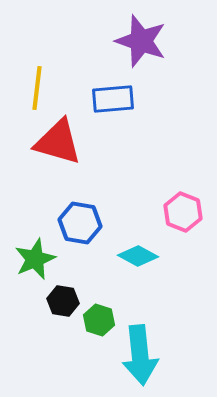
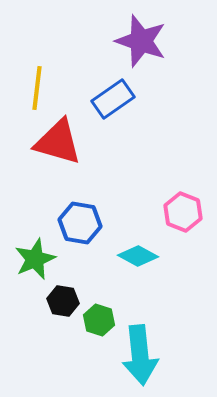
blue rectangle: rotated 30 degrees counterclockwise
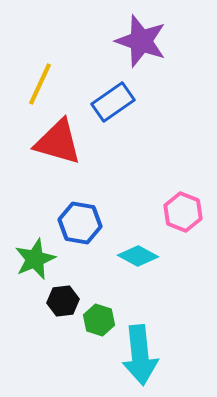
yellow line: moved 3 px right, 4 px up; rotated 18 degrees clockwise
blue rectangle: moved 3 px down
black hexagon: rotated 16 degrees counterclockwise
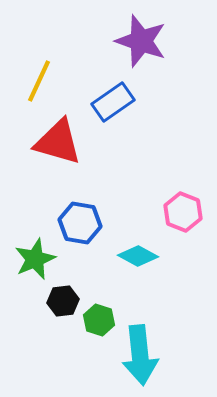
yellow line: moved 1 px left, 3 px up
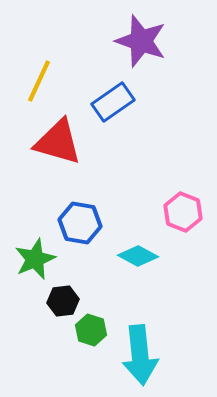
green hexagon: moved 8 px left, 10 px down
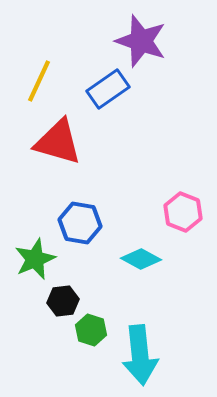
blue rectangle: moved 5 px left, 13 px up
cyan diamond: moved 3 px right, 3 px down
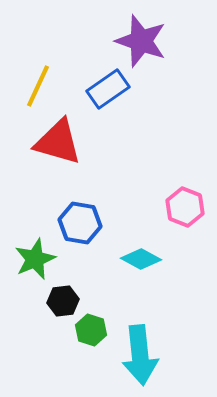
yellow line: moved 1 px left, 5 px down
pink hexagon: moved 2 px right, 5 px up
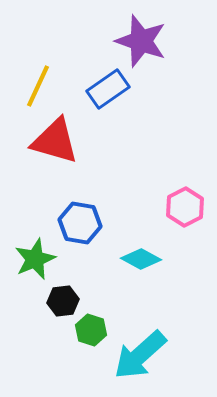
red triangle: moved 3 px left, 1 px up
pink hexagon: rotated 12 degrees clockwise
cyan arrow: rotated 54 degrees clockwise
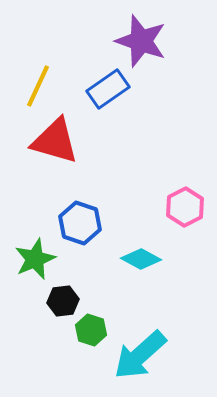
blue hexagon: rotated 9 degrees clockwise
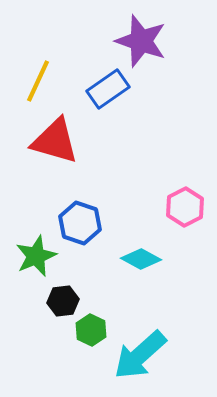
yellow line: moved 5 px up
green star: moved 1 px right, 3 px up
green hexagon: rotated 8 degrees clockwise
